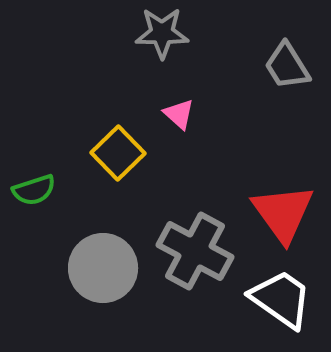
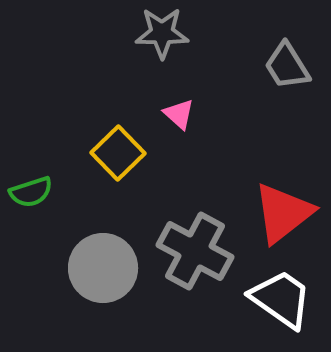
green semicircle: moved 3 px left, 2 px down
red triangle: rotated 28 degrees clockwise
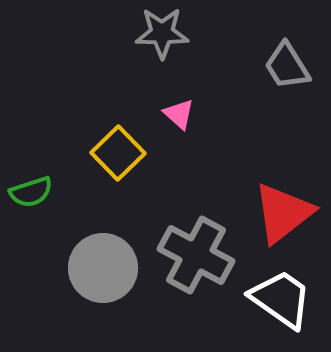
gray cross: moved 1 px right, 4 px down
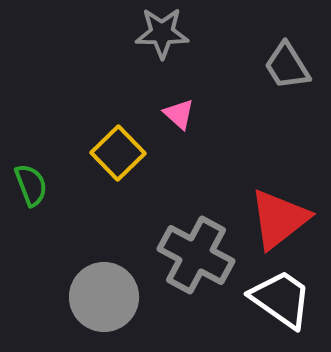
green semicircle: moved 7 px up; rotated 93 degrees counterclockwise
red triangle: moved 4 px left, 6 px down
gray circle: moved 1 px right, 29 px down
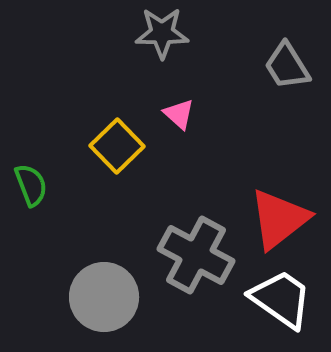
yellow square: moved 1 px left, 7 px up
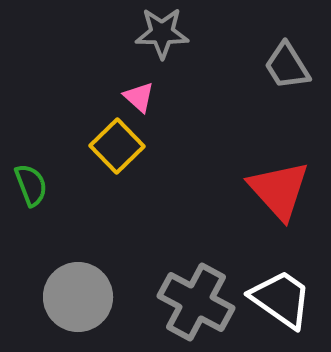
pink triangle: moved 40 px left, 17 px up
red triangle: moved 29 px up; rotated 34 degrees counterclockwise
gray cross: moved 47 px down
gray circle: moved 26 px left
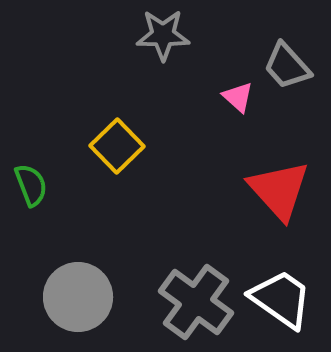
gray star: moved 1 px right, 2 px down
gray trapezoid: rotated 10 degrees counterclockwise
pink triangle: moved 99 px right
gray cross: rotated 8 degrees clockwise
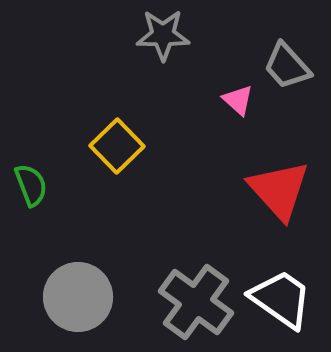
pink triangle: moved 3 px down
